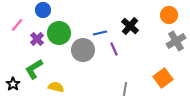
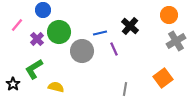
green circle: moved 1 px up
gray circle: moved 1 px left, 1 px down
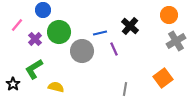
purple cross: moved 2 px left
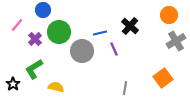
gray line: moved 1 px up
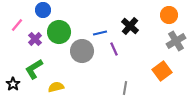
orange square: moved 1 px left, 7 px up
yellow semicircle: rotated 28 degrees counterclockwise
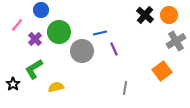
blue circle: moved 2 px left
black cross: moved 15 px right, 11 px up
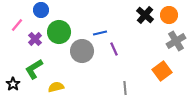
gray line: rotated 16 degrees counterclockwise
